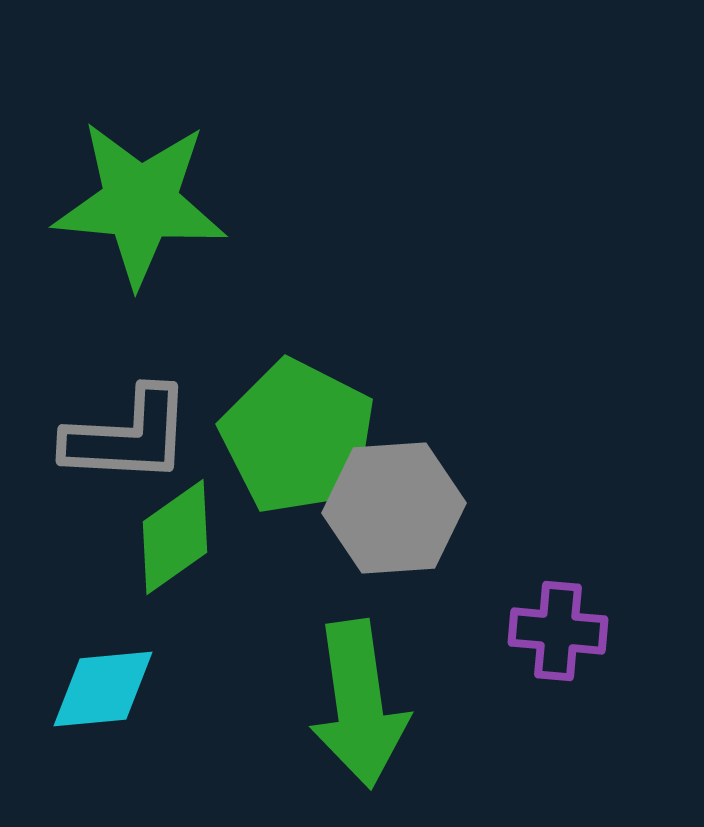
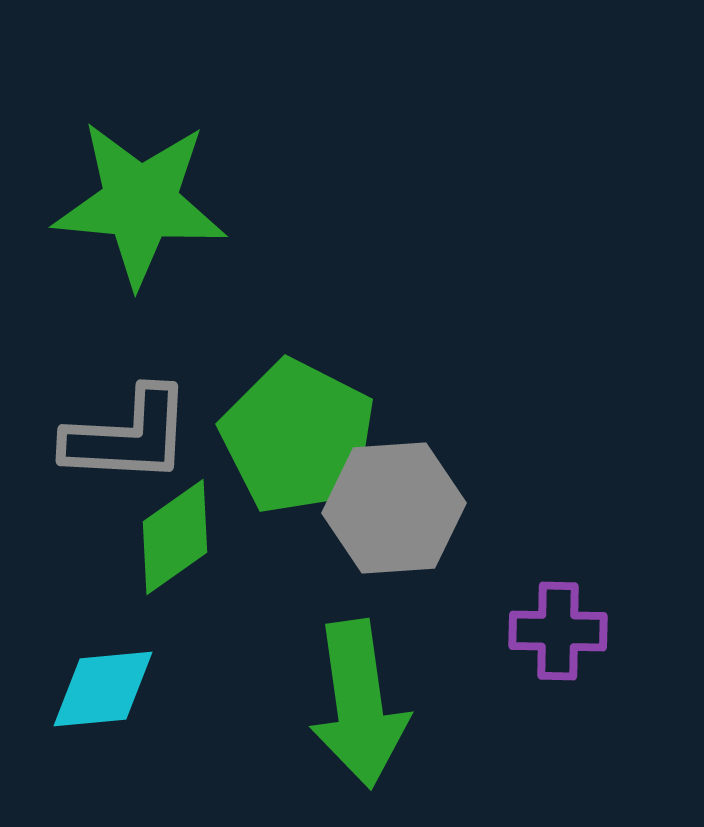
purple cross: rotated 4 degrees counterclockwise
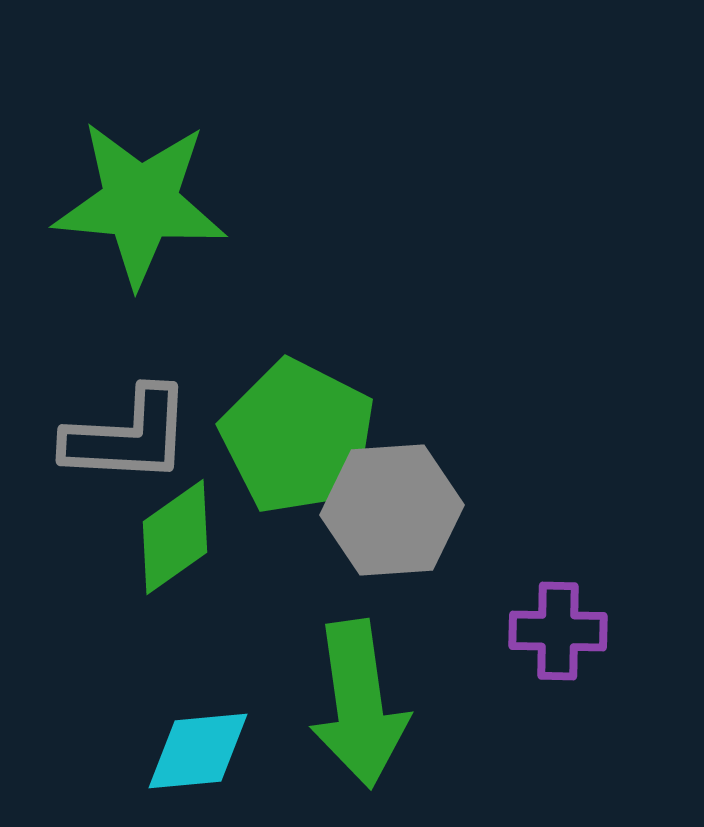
gray hexagon: moved 2 px left, 2 px down
cyan diamond: moved 95 px right, 62 px down
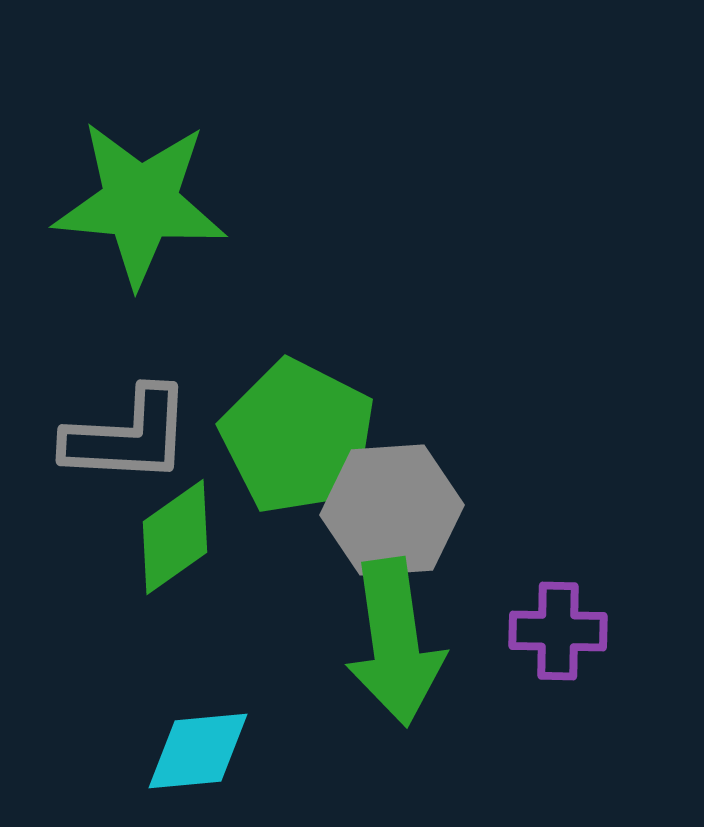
green arrow: moved 36 px right, 62 px up
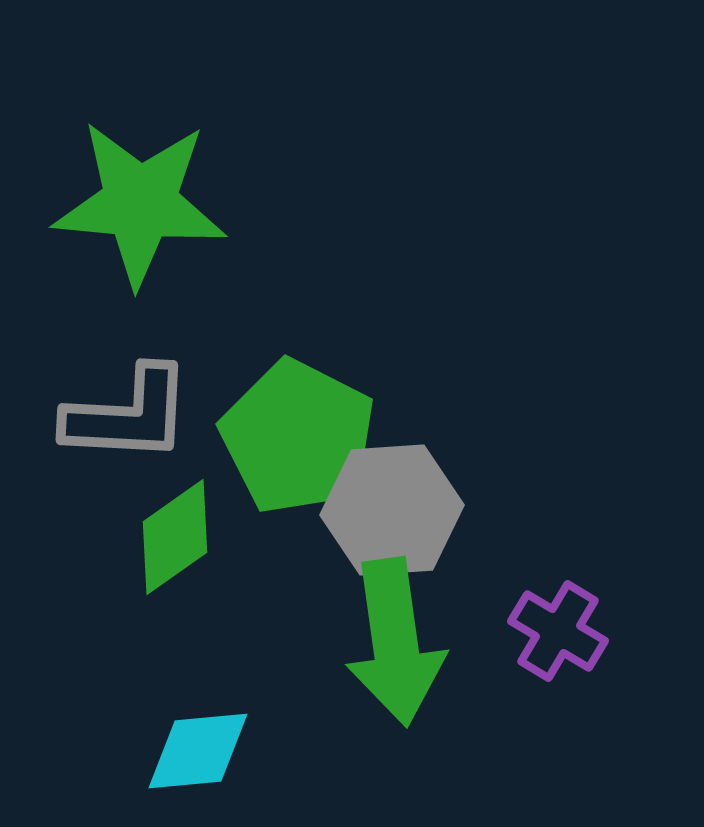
gray L-shape: moved 21 px up
purple cross: rotated 30 degrees clockwise
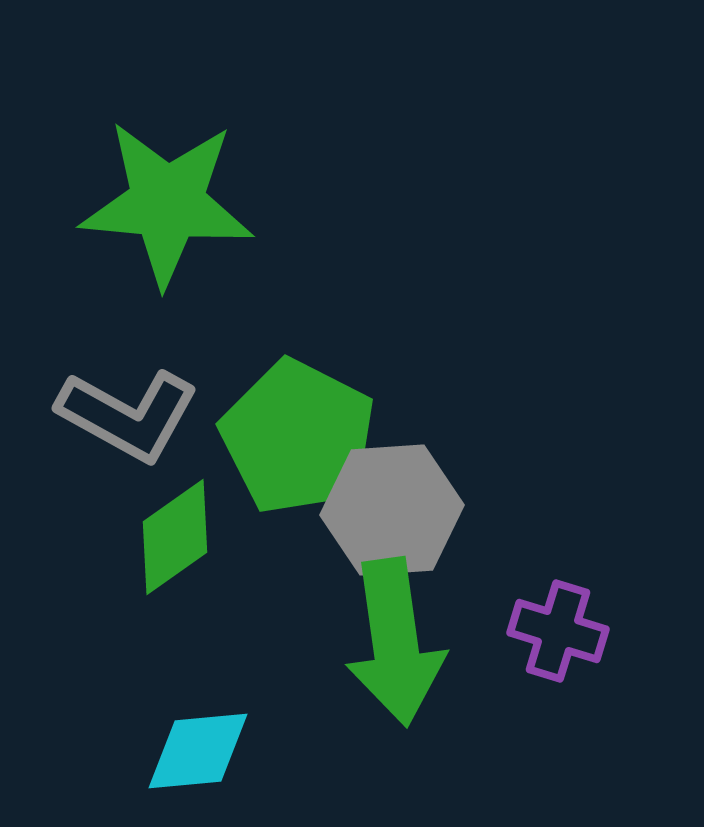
green star: moved 27 px right
gray L-shape: rotated 26 degrees clockwise
purple cross: rotated 14 degrees counterclockwise
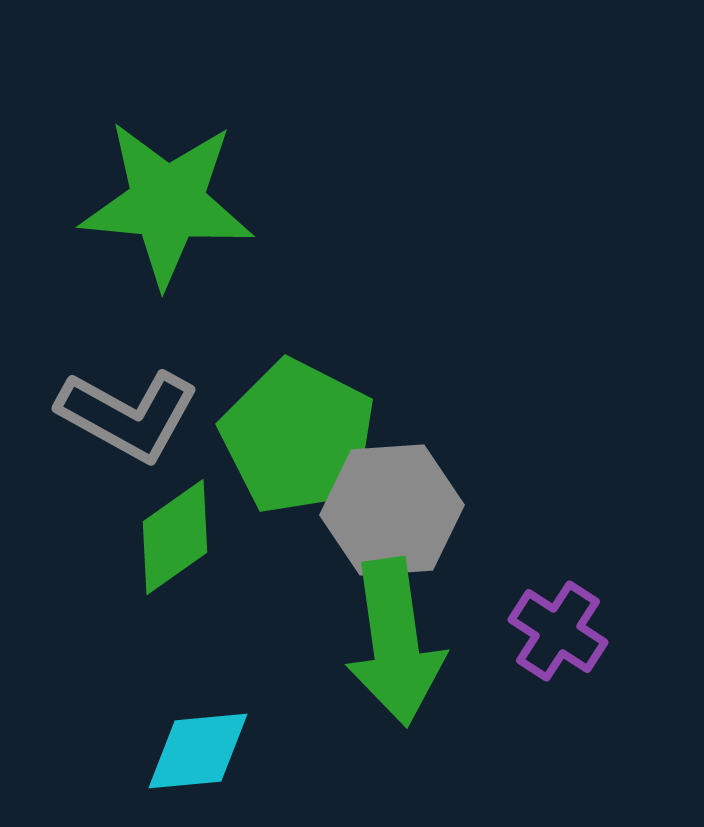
purple cross: rotated 16 degrees clockwise
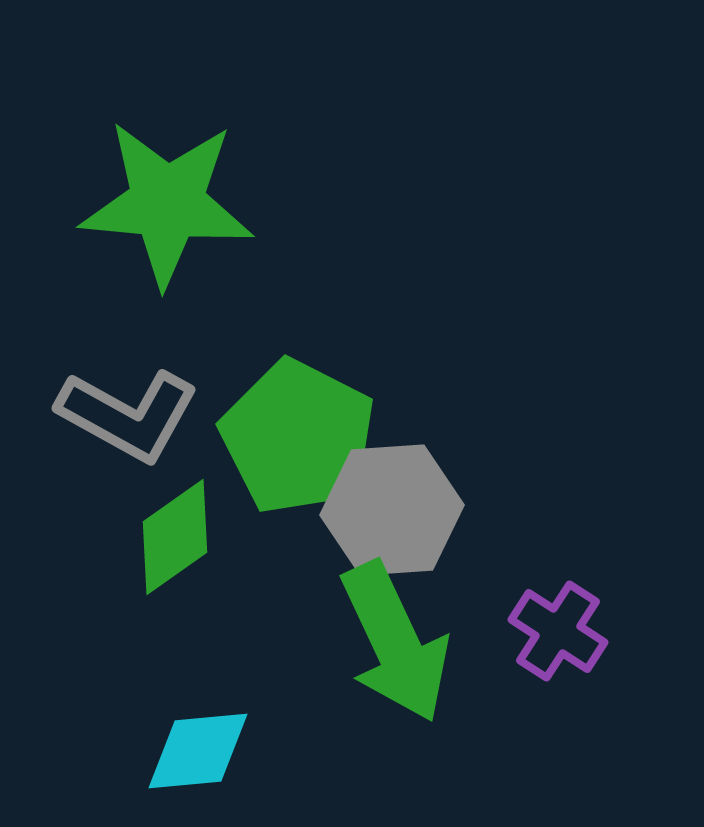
green arrow: rotated 17 degrees counterclockwise
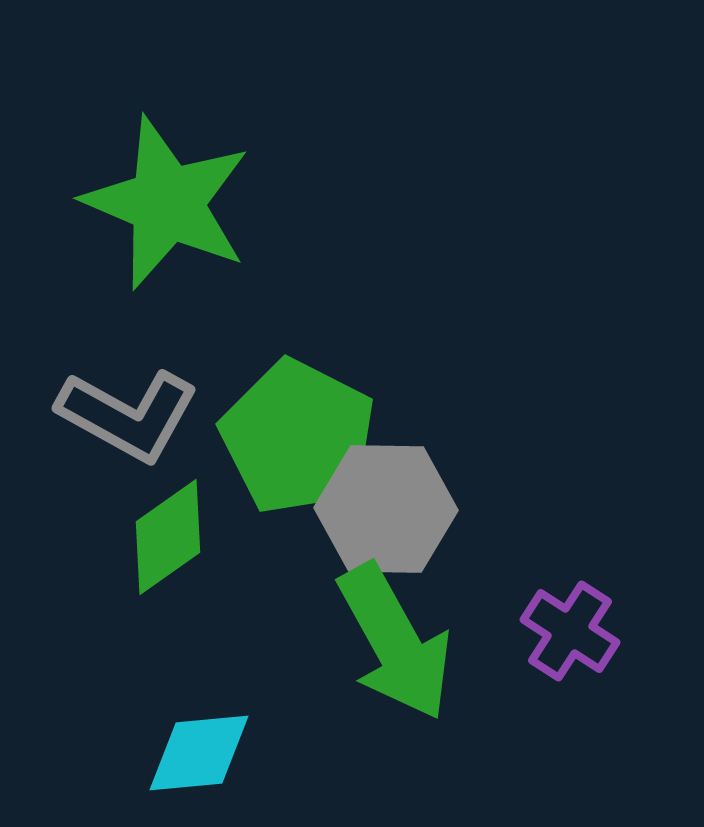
green star: rotated 18 degrees clockwise
gray hexagon: moved 6 px left, 1 px up; rotated 5 degrees clockwise
green diamond: moved 7 px left
purple cross: moved 12 px right
green arrow: rotated 4 degrees counterclockwise
cyan diamond: moved 1 px right, 2 px down
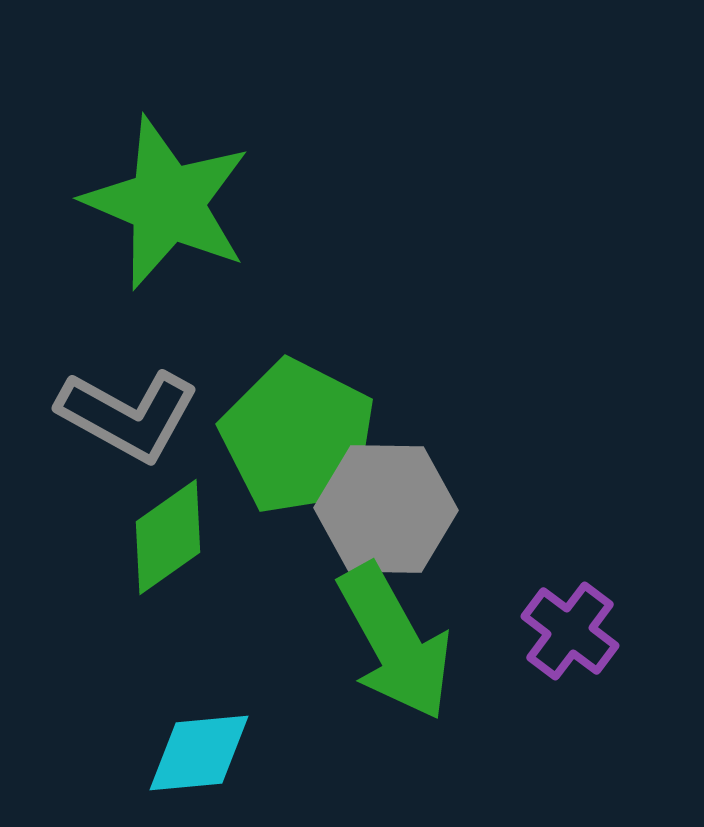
purple cross: rotated 4 degrees clockwise
